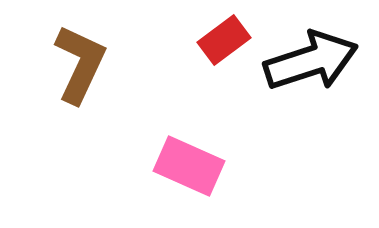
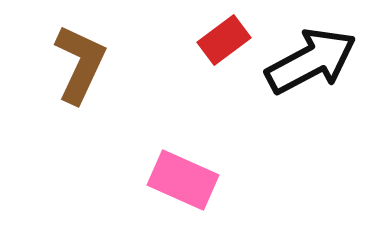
black arrow: rotated 10 degrees counterclockwise
pink rectangle: moved 6 px left, 14 px down
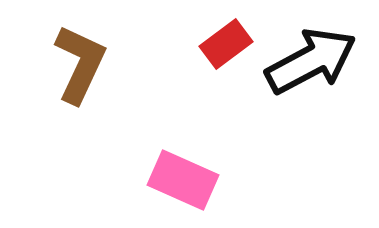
red rectangle: moved 2 px right, 4 px down
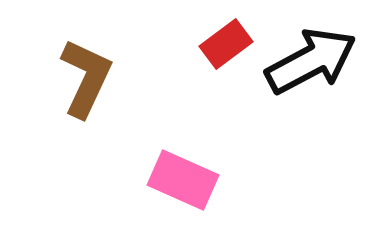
brown L-shape: moved 6 px right, 14 px down
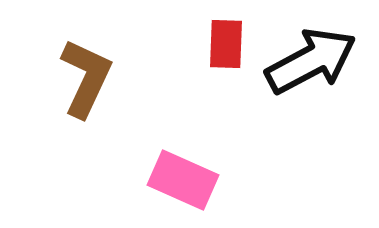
red rectangle: rotated 51 degrees counterclockwise
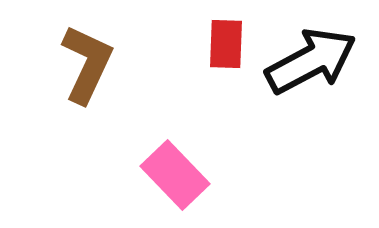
brown L-shape: moved 1 px right, 14 px up
pink rectangle: moved 8 px left, 5 px up; rotated 22 degrees clockwise
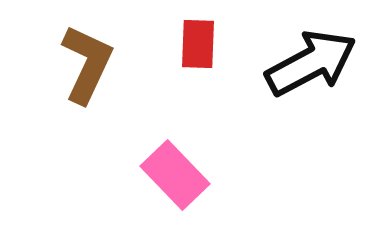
red rectangle: moved 28 px left
black arrow: moved 2 px down
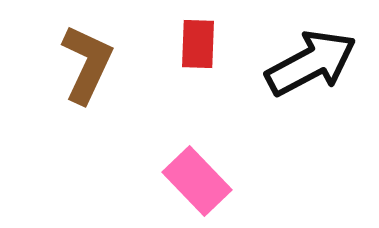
pink rectangle: moved 22 px right, 6 px down
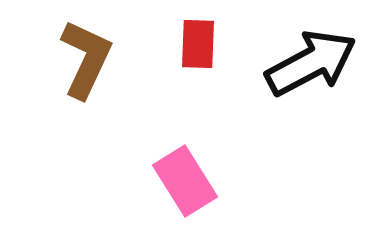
brown L-shape: moved 1 px left, 5 px up
pink rectangle: moved 12 px left; rotated 12 degrees clockwise
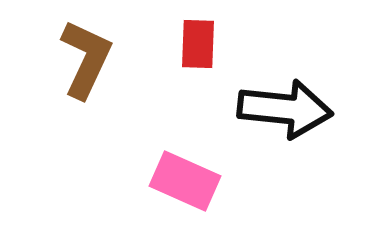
black arrow: moved 26 px left, 46 px down; rotated 34 degrees clockwise
pink rectangle: rotated 34 degrees counterclockwise
